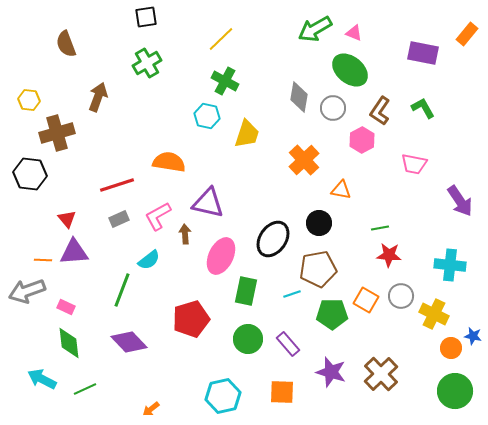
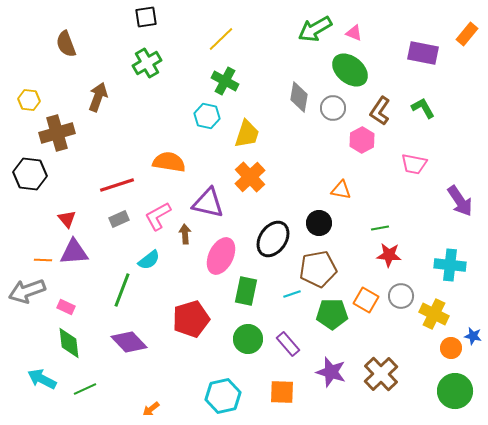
orange cross at (304, 160): moved 54 px left, 17 px down
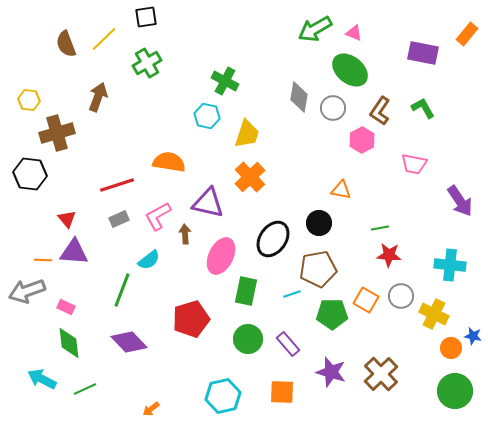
yellow line at (221, 39): moved 117 px left
purple triangle at (74, 252): rotated 8 degrees clockwise
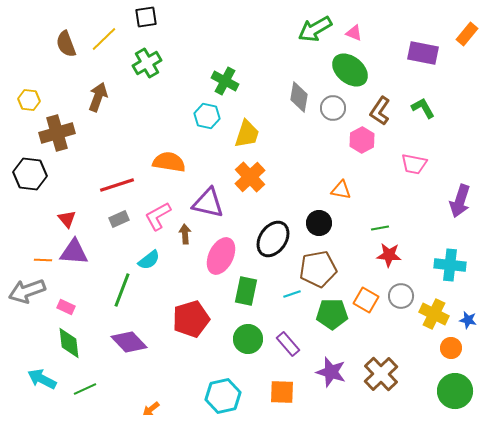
purple arrow at (460, 201): rotated 52 degrees clockwise
blue star at (473, 336): moved 5 px left, 16 px up
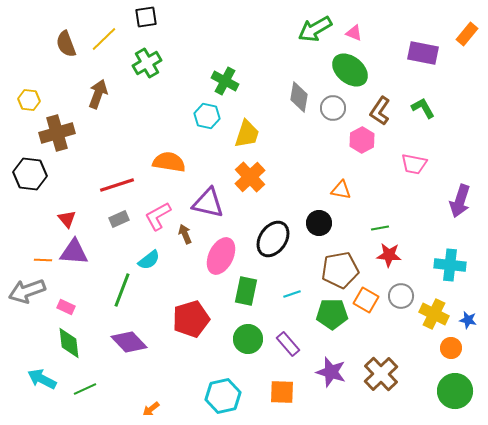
brown arrow at (98, 97): moved 3 px up
brown arrow at (185, 234): rotated 18 degrees counterclockwise
brown pentagon at (318, 269): moved 22 px right, 1 px down
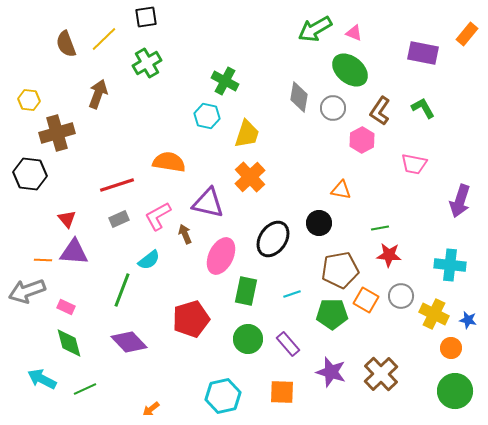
green diamond at (69, 343): rotated 8 degrees counterclockwise
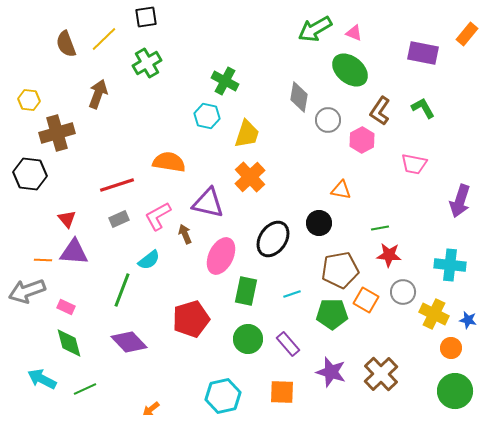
gray circle at (333, 108): moved 5 px left, 12 px down
gray circle at (401, 296): moved 2 px right, 4 px up
